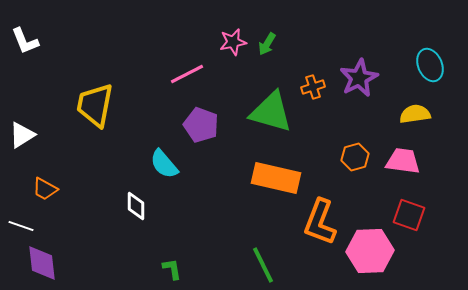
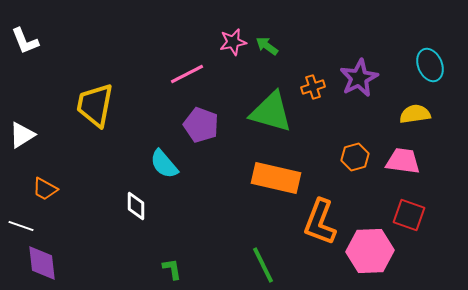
green arrow: moved 2 px down; rotated 95 degrees clockwise
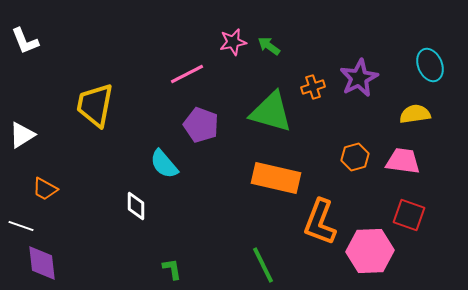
green arrow: moved 2 px right
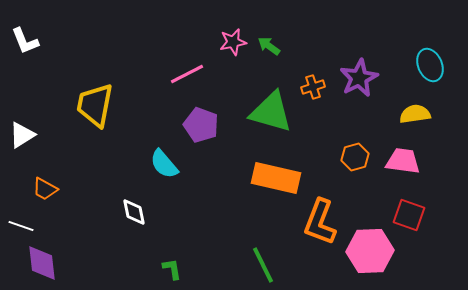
white diamond: moved 2 px left, 6 px down; rotated 12 degrees counterclockwise
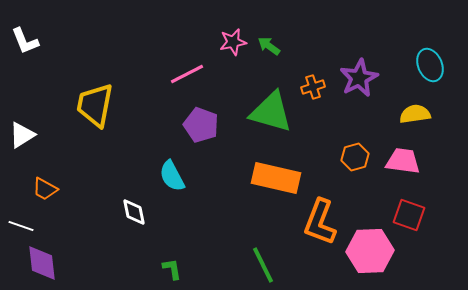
cyan semicircle: moved 8 px right, 12 px down; rotated 12 degrees clockwise
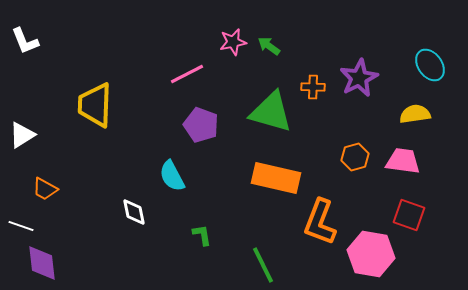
cyan ellipse: rotated 12 degrees counterclockwise
orange cross: rotated 20 degrees clockwise
yellow trapezoid: rotated 9 degrees counterclockwise
pink hexagon: moved 1 px right, 3 px down; rotated 12 degrees clockwise
green L-shape: moved 30 px right, 34 px up
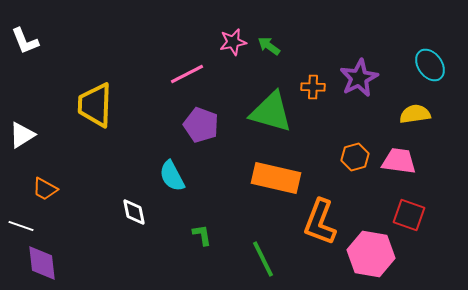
pink trapezoid: moved 4 px left
green line: moved 6 px up
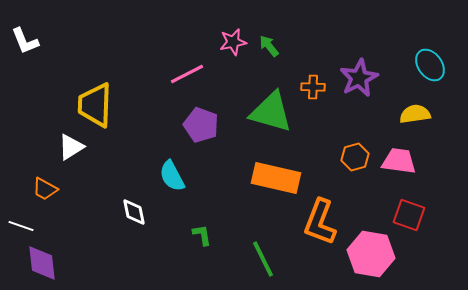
green arrow: rotated 15 degrees clockwise
white triangle: moved 49 px right, 12 px down
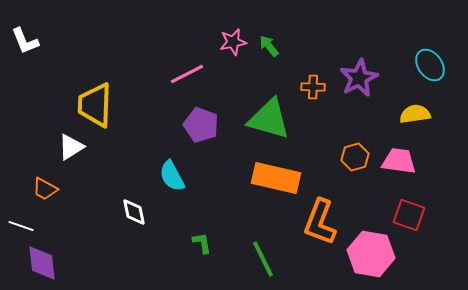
green triangle: moved 2 px left, 7 px down
green L-shape: moved 8 px down
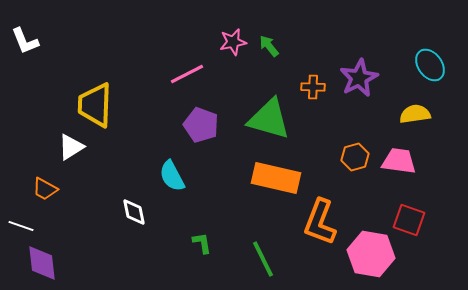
red square: moved 5 px down
